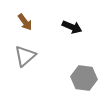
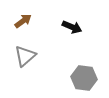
brown arrow: moved 2 px left, 1 px up; rotated 90 degrees counterclockwise
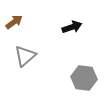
brown arrow: moved 9 px left, 1 px down
black arrow: rotated 42 degrees counterclockwise
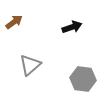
gray triangle: moved 5 px right, 9 px down
gray hexagon: moved 1 px left, 1 px down
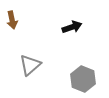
brown arrow: moved 2 px left, 2 px up; rotated 114 degrees clockwise
gray hexagon: rotated 15 degrees clockwise
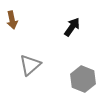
black arrow: rotated 36 degrees counterclockwise
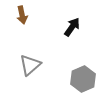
brown arrow: moved 10 px right, 5 px up
gray hexagon: rotated 15 degrees clockwise
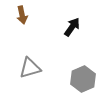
gray triangle: moved 3 px down; rotated 25 degrees clockwise
